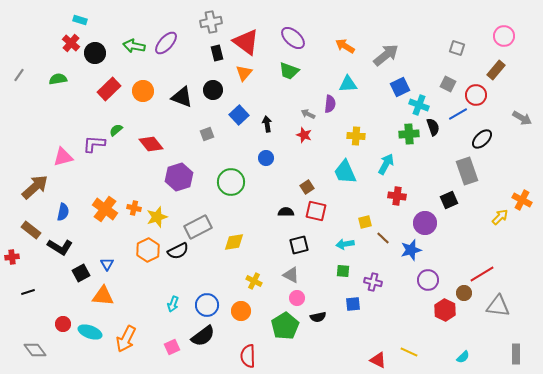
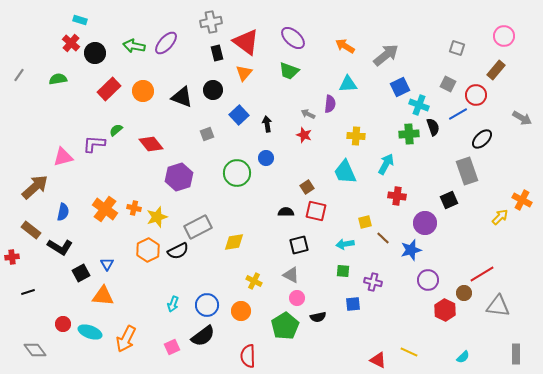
green circle at (231, 182): moved 6 px right, 9 px up
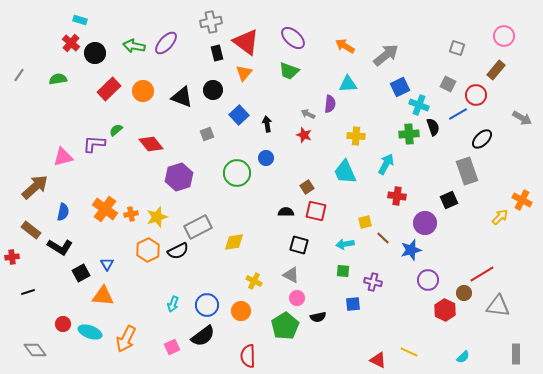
orange cross at (134, 208): moved 3 px left, 6 px down; rotated 24 degrees counterclockwise
black square at (299, 245): rotated 30 degrees clockwise
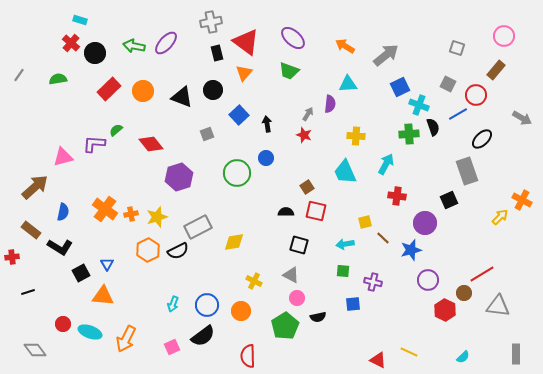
gray arrow at (308, 114): rotated 96 degrees clockwise
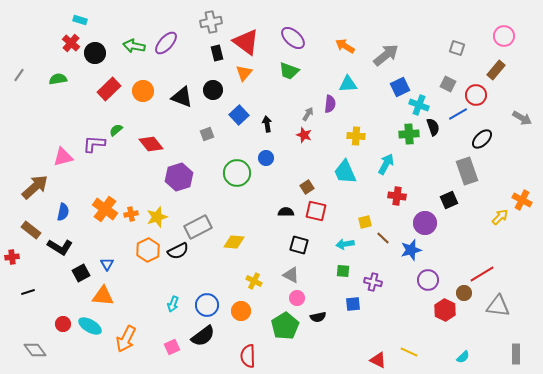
yellow diamond at (234, 242): rotated 15 degrees clockwise
cyan ellipse at (90, 332): moved 6 px up; rotated 10 degrees clockwise
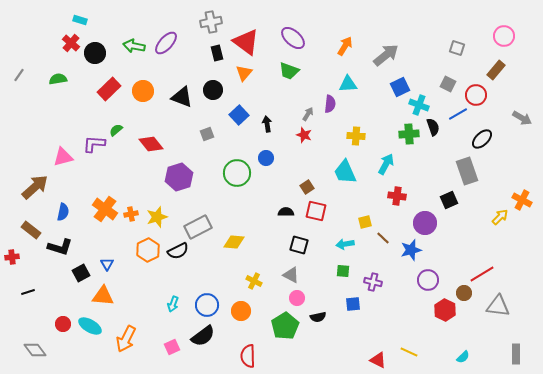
orange arrow at (345, 46): rotated 90 degrees clockwise
black L-shape at (60, 247): rotated 15 degrees counterclockwise
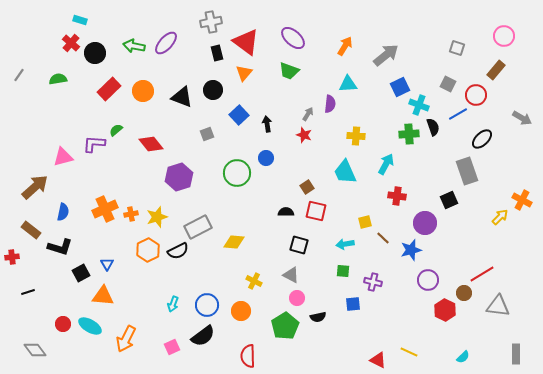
orange cross at (105, 209): rotated 30 degrees clockwise
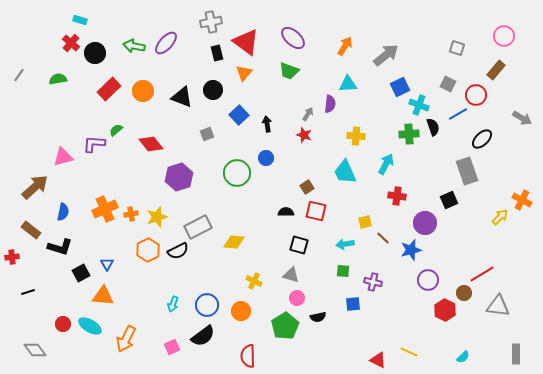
gray triangle at (291, 275): rotated 12 degrees counterclockwise
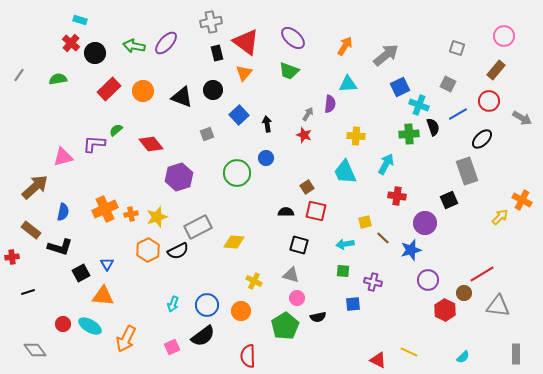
red circle at (476, 95): moved 13 px right, 6 px down
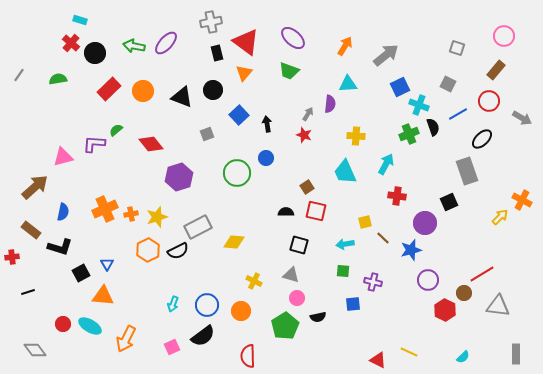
green cross at (409, 134): rotated 18 degrees counterclockwise
black square at (449, 200): moved 2 px down
